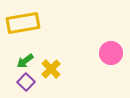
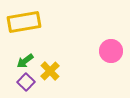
yellow rectangle: moved 1 px right, 1 px up
pink circle: moved 2 px up
yellow cross: moved 1 px left, 2 px down
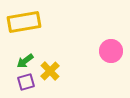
purple square: rotated 30 degrees clockwise
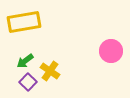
yellow cross: rotated 12 degrees counterclockwise
purple square: moved 2 px right; rotated 30 degrees counterclockwise
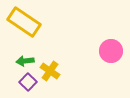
yellow rectangle: rotated 44 degrees clockwise
green arrow: rotated 30 degrees clockwise
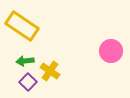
yellow rectangle: moved 2 px left, 4 px down
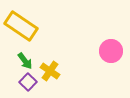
yellow rectangle: moved 1 px left
green arrow: rotated 120 degrees counterclockwise
